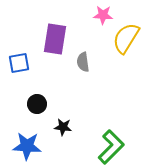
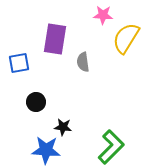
black circle: moved 1 px left, 2 px up
blue star: moved 19 px right, 4 px down
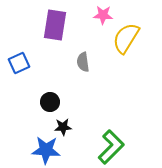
purple rectangle: moved 14 px up
blue square: rotated 15 degrees counterclockwise
black circle: moved 14 px right
black star: rotated 12 degrees counterclockwise
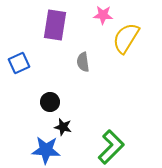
black star: rotated 18 degrees clockwise
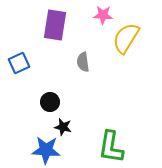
green L-shape: rotated 144 degrees clockwise
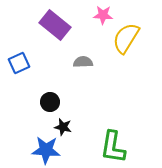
purple rectangle: rotated 60 degrees counterclockwise
gray semicircle: rotated 96 degrees clockwise
green L-shape: moved 2 px right
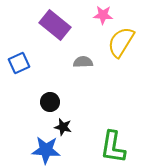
yellow semicircle: moved 5 px left, 4 px down
